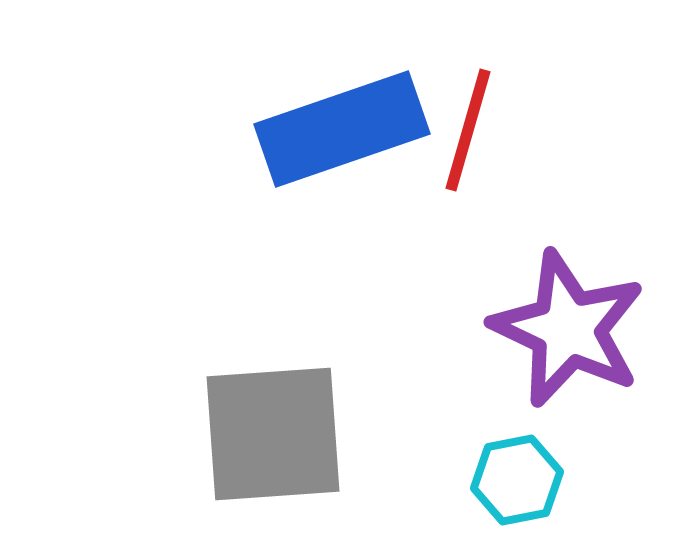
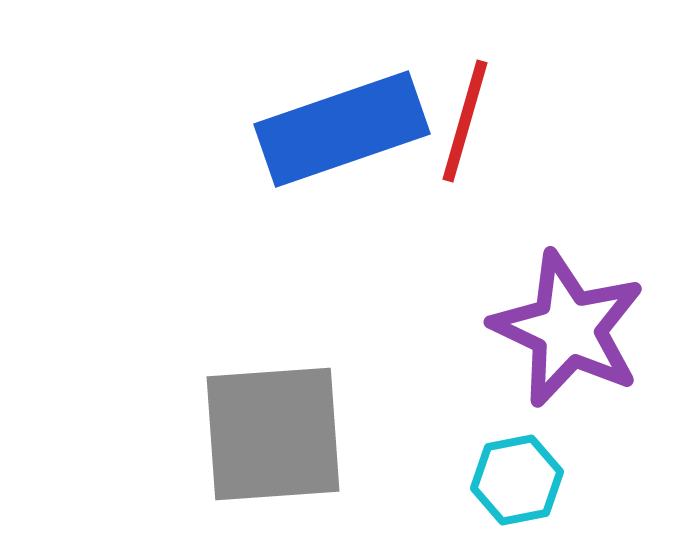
red line: moved 3 px left, 9 px up
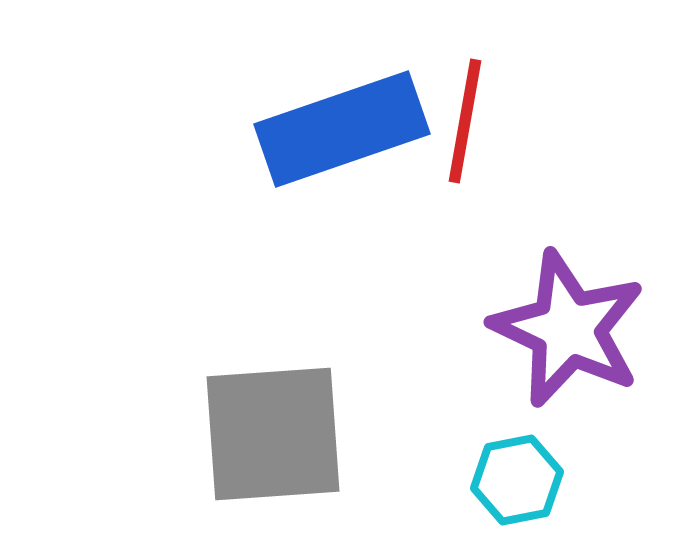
red line: rotated 6 degrees counterclockwise
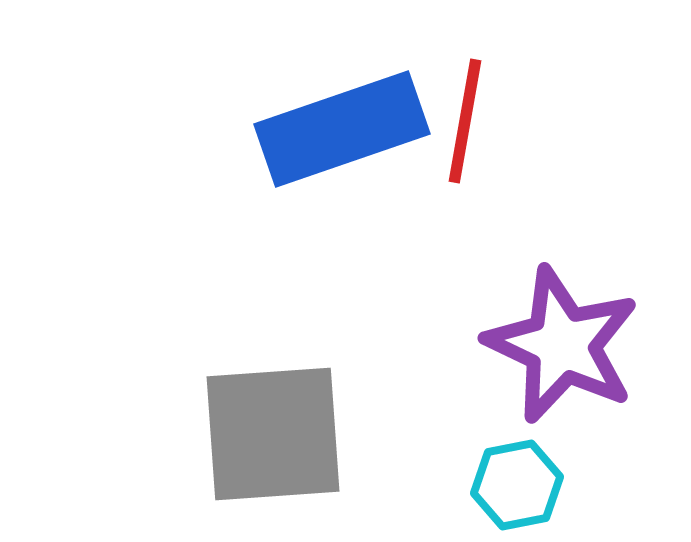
purple star: moved 6 px left, 16 px down
cyan hexagon: moved 5 px down
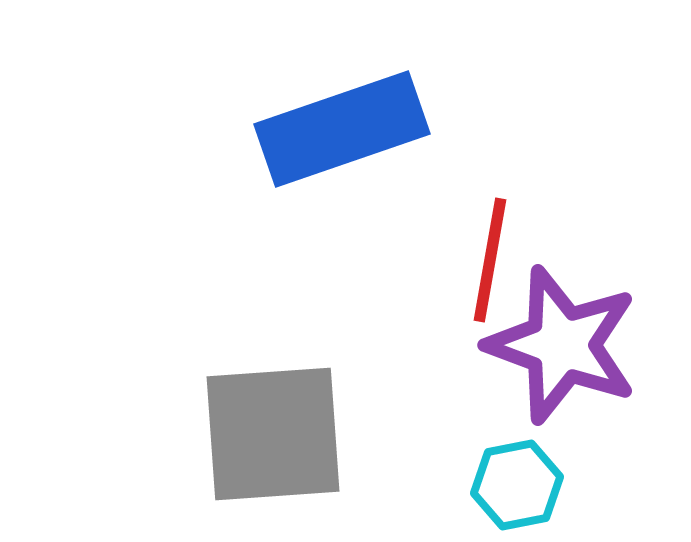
red line: moved 25 px right, 139 px down
purple star: rotated 5 degrees counterclockwise
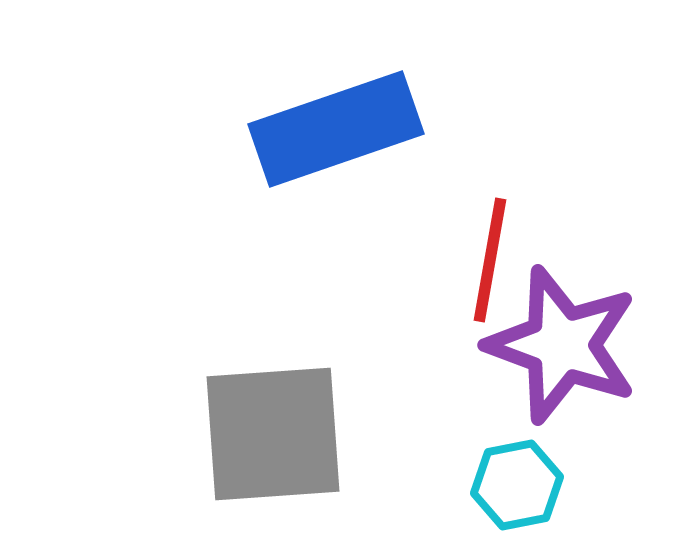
blue rectangle: moved 6 px left
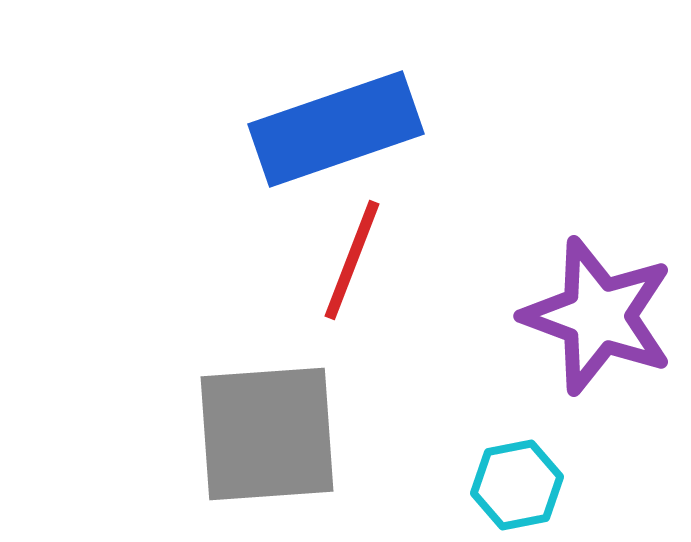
red line: moved 138 px left; rotated 11 degrees clockwise
purple star: moved 36 px right, 29 px up
gray square: moved 6 px left
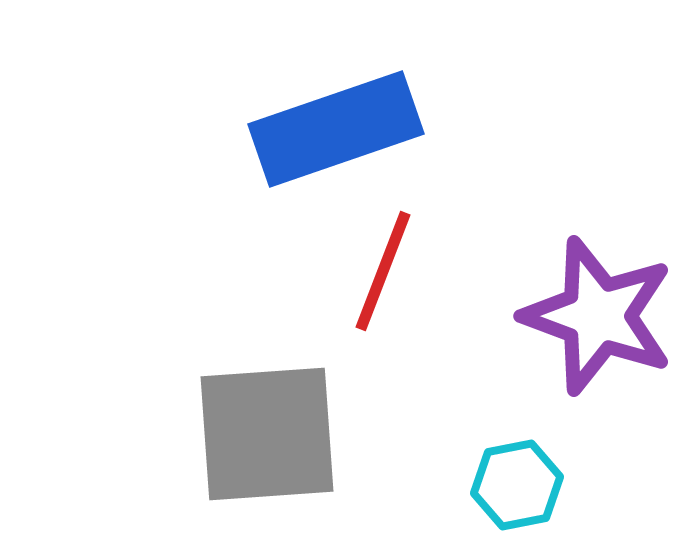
red line: moved 31 px right, 11 px down
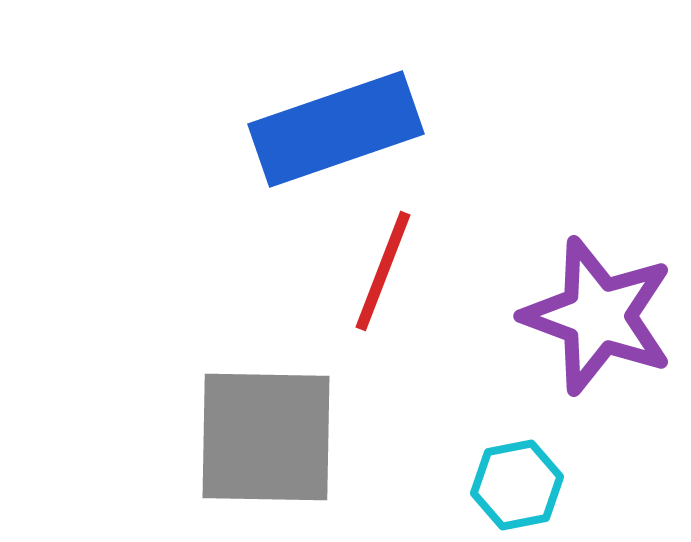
gray square: moved 1 px left, 3 px down; rotated 5 degrees clockwise
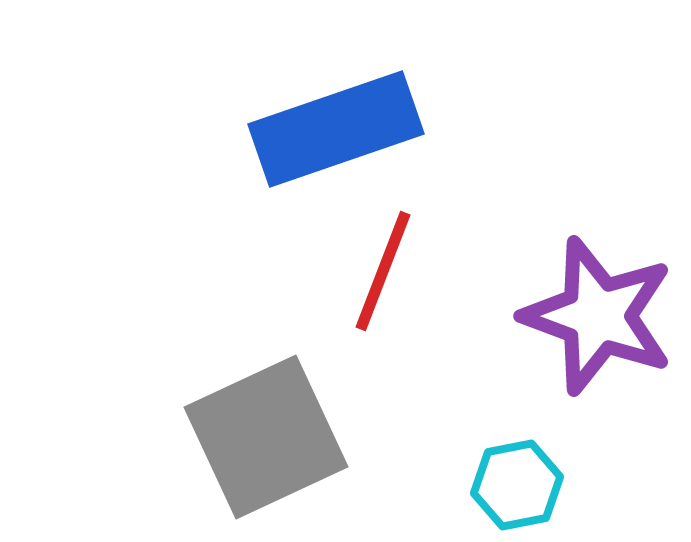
gray square: rotated 26 degrees counterclockwise
